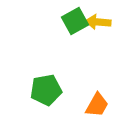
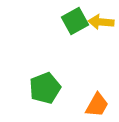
yellow arrow: moved 3 px right
green pentagon: moved 1 px left, 2 px up; rotated 12 degrees counterclockwise
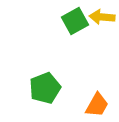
yellow arrow: moved 1 px right, 5 px up
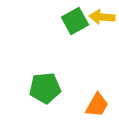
green pentagon: rotated 16 degrees clockwise
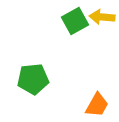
green pentagon: moved 12 px left, 9 px up
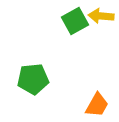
yellow arrow: moved 1 px left, 1 px up
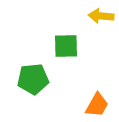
green square: moved 9 px left, 25 px down; rotated 28 degrees clockwise
